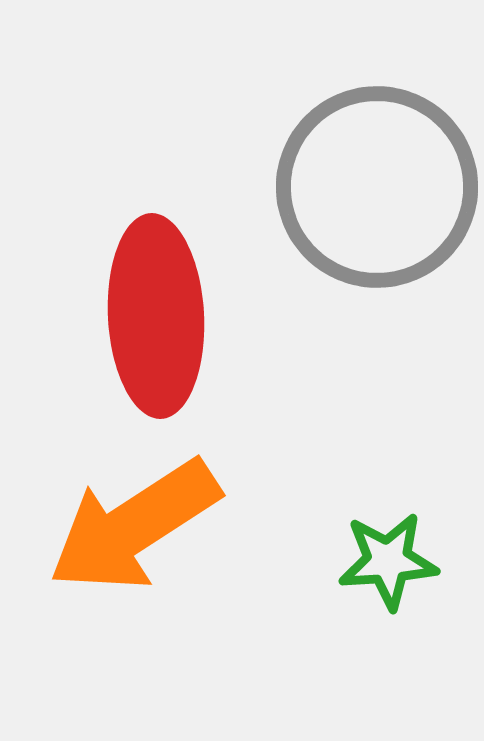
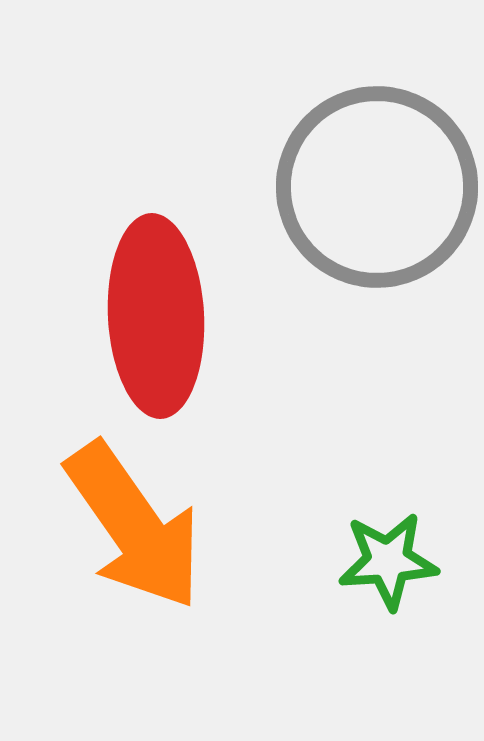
orange arrow: rotated 92 degrees counterclockwise
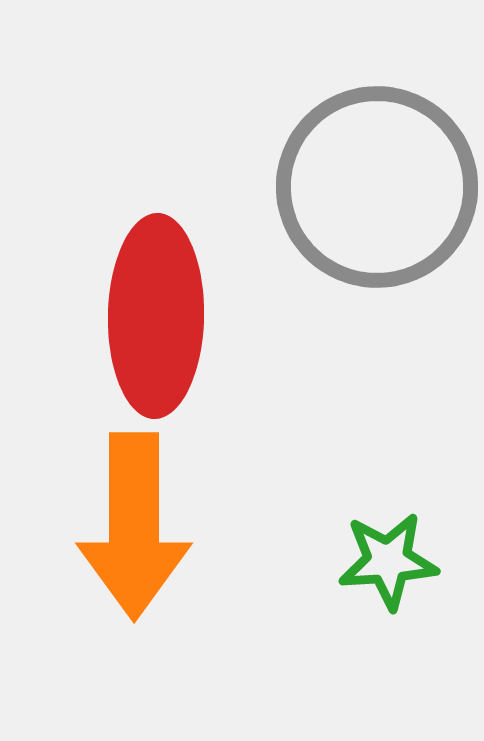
red ellipse: rotated 4 degrees clockwise
orange arrow: rotated 35 degrees clockwise
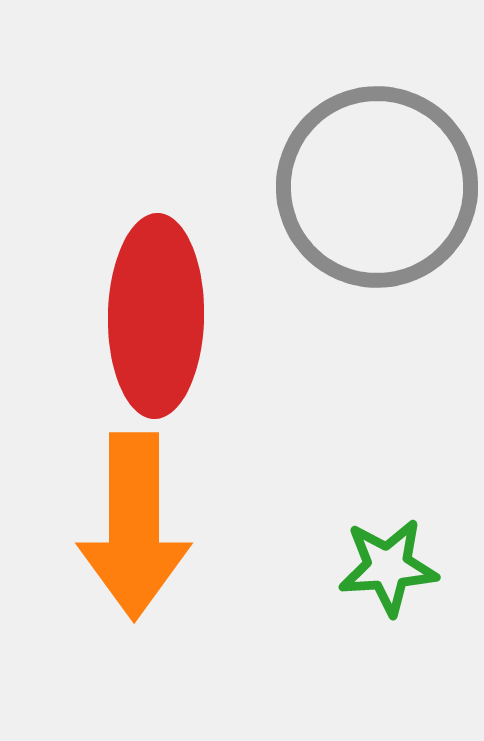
green star: moved 6 px down
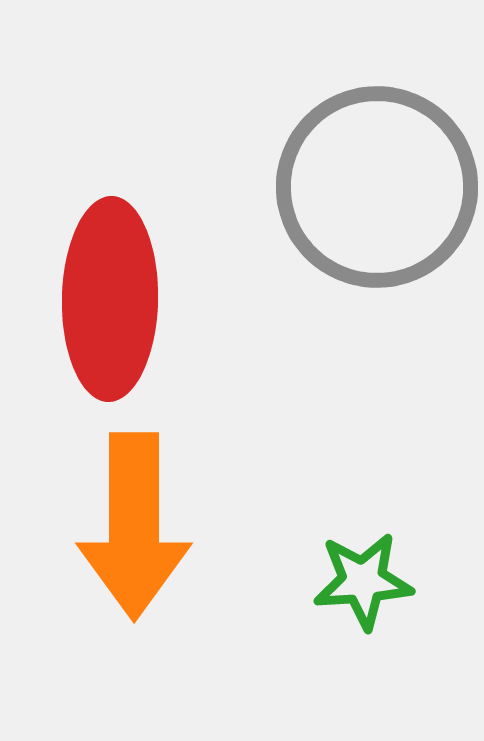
red ellipse: moved 46 px left, 17 px up
green star: moved 25 px left, 14 px down
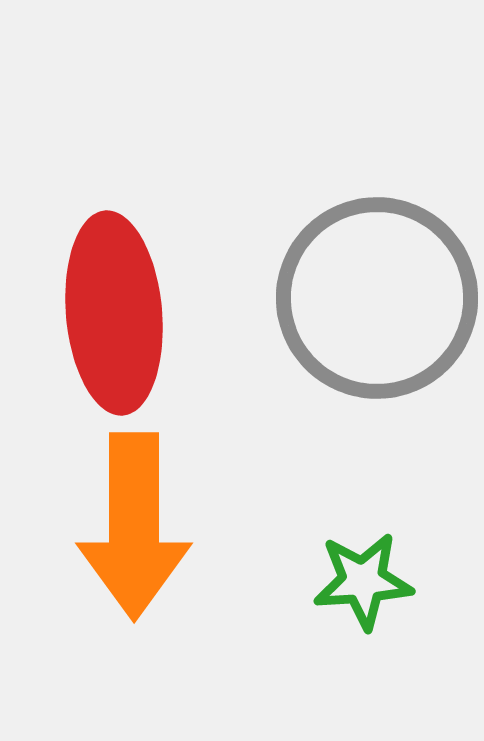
gray circle: moved 111 px down
red ellipse: moved 4 px right, 14 px down; rotated 6 degrees counterclockwise
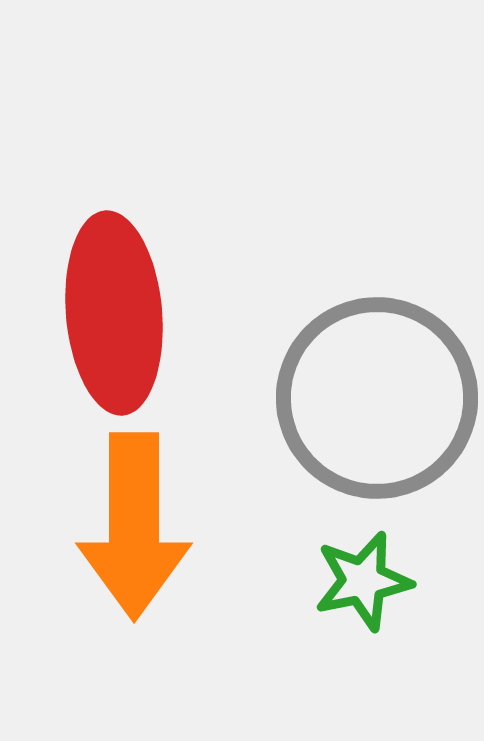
gray circle: moved 100 px down
green star: rotated 8 degrees counterclockwise
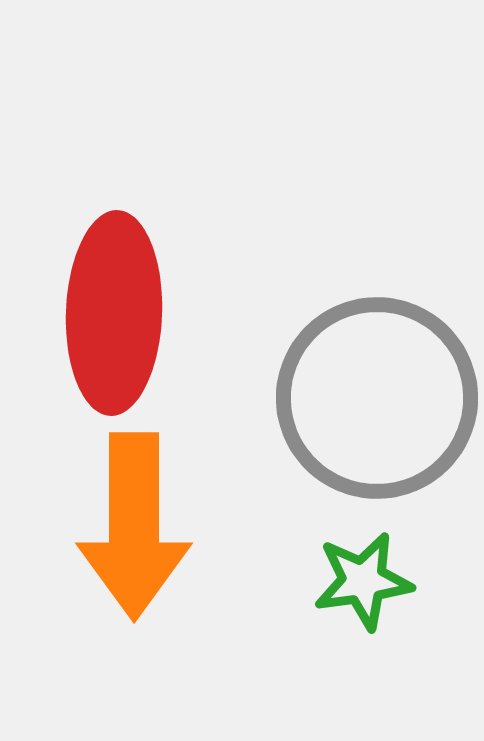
red ellipse: rotated 7 degrees clockwise
green star: rotated 4 degrees clockwise
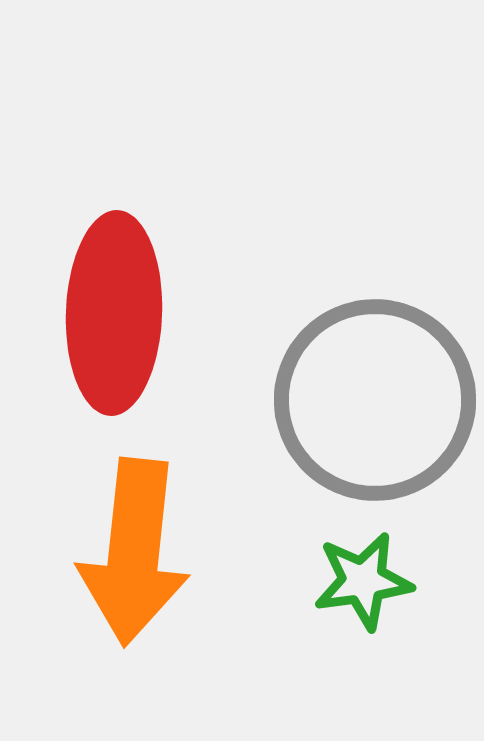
gray circle: moved 2 px left, 2 px down
orange arrow: moved 26 px down; rotated 6 degrees clockwise
